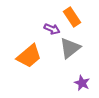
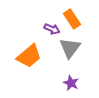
orange rectangle: moved 2 px down
gray triangle: rotated 15 degrees counterclockwise
purple star: moved 11 px left
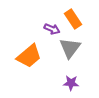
orange rectangle: moved 1 px right
purple star: rotated 21 degrees counterclockwise
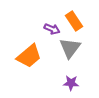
orange rectangle: moved 1 px right, 2 px down
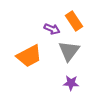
gray triangle: moved 1 px left, 3 px down
orange trapezoid: rotated 12 degrees clockwise
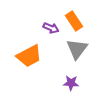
purple arrow: moved 1 px left, 1 px up
gray triangle: moved 8 px right, 2 px up
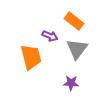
orange rectangle: rotated 18 degrees counterclockwise
purple arrow: moved 1 px left, 8 px down
orange trapezoid: moved 2 px right, 1 px down; rotated 76 degrees counterclockwise
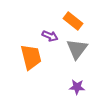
orange rectangle: moved 1 px left
purple star: moved 6 px right, 4 px down
